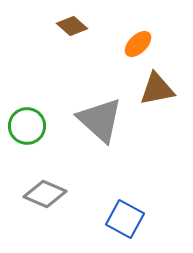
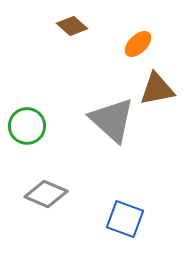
gray triangle: moved 12 px right
gray diamond: moved 1 px right
blue square: rotated 9 degrees counterclockwise
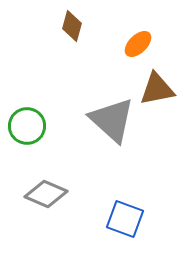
brown diamond: rotated 64 degrees clockwise
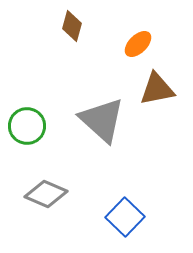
gray triangle: moved 10 px left
blue square: moved 2 px up; rotated 24 degrees clockwise
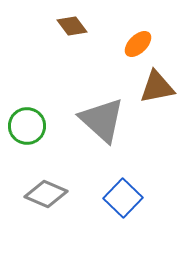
brown diamond: rotated 52 degrees counterclockwise
brown triangle: moved 2 px up
blue square: moved 2 px left, 19 px up
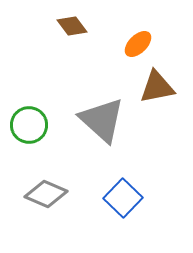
green circle: moved 2 px right, 1 px up
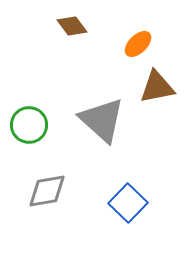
gray diamond: moved 1 px right, 3 px up; rotated 33 degrees counterclockwise
blue square: moved 5 px right, 5 px down
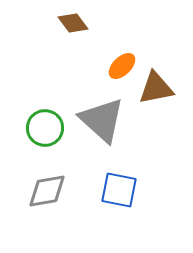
brown diamond: moved 1 px right, 3 px up
orange ellipse: moved 16 px left, 22 px down
brown triangle: moved 1 px left, 1 px down
green circle: moved 16 px right, 3 px down
blue square: moved 9 px left, 13 px up; rotated 33 degrees counterclockwise
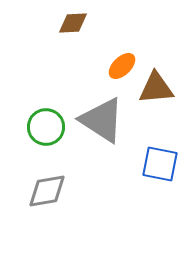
brown diamond: rotated 56 degrees counterclockwise
brown triangle: rotated 6 degrees clockwise
gray triangle: rotated 9 degrees counterclockwise
green circle: moved 1 px right, 1 px up
blue square: moved 41 px right, 26 px up
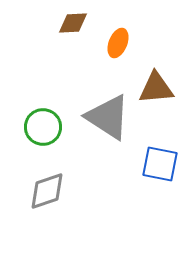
orange ellipse: moved 4 px left, 23 px up; rotated 24 degrees counterclockwise
gray triangle: moved 6 px right, 3 px up
green circle: moved 3 px left
gray diamond: rotated 9 degrees counterclockwise
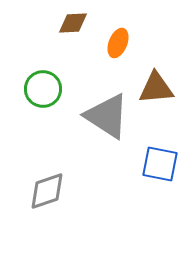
gray triangle: moved 1 px left, 1 px up
green circle: moved 38 px up
